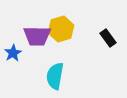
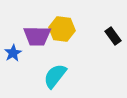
yellow hexagon: moved 1 px right; rotated 25 degrees clockwise
black rectangle: moved 5 px right, 2 px up
cyan semicircle: rotated 28 degrees clockwise
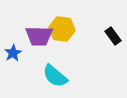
purple trapezoid: moved 2 px right
cyan semicircle: rotated 88 degrees counterclockwise
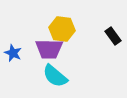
purple trapezoid: moved 10 px right, 13 px down
blue star: rotated 18 degrees counterclockwise
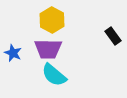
yellow hexagon: moved 10 px left, 9 px up; rotated 20 degrees clockwise
purple trapezoid: moved 1 px left
cyan semicircle: moved 1 px left, 1 px up
